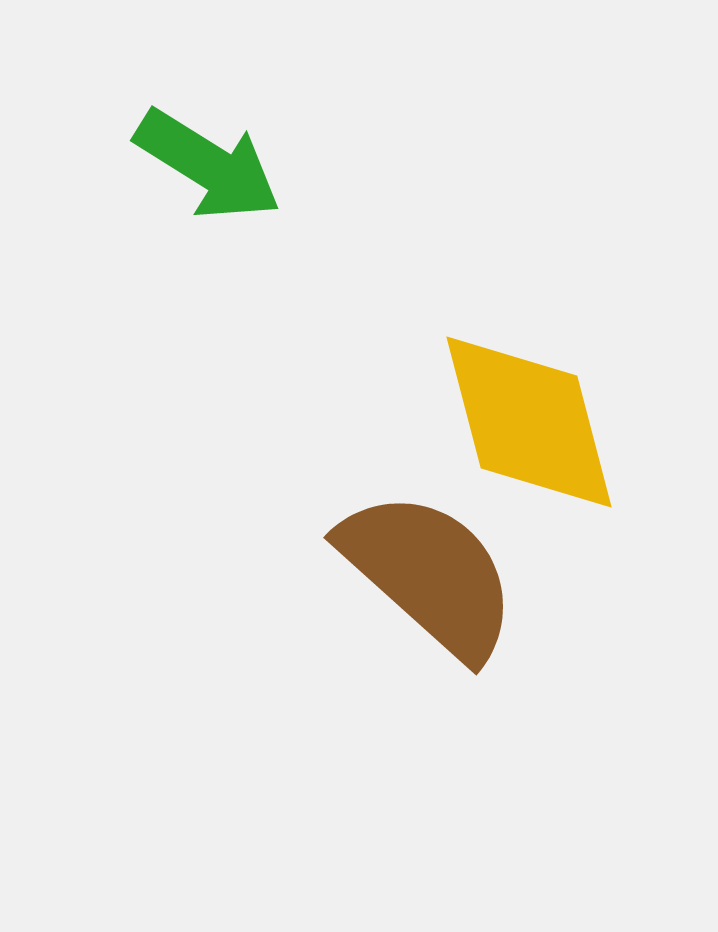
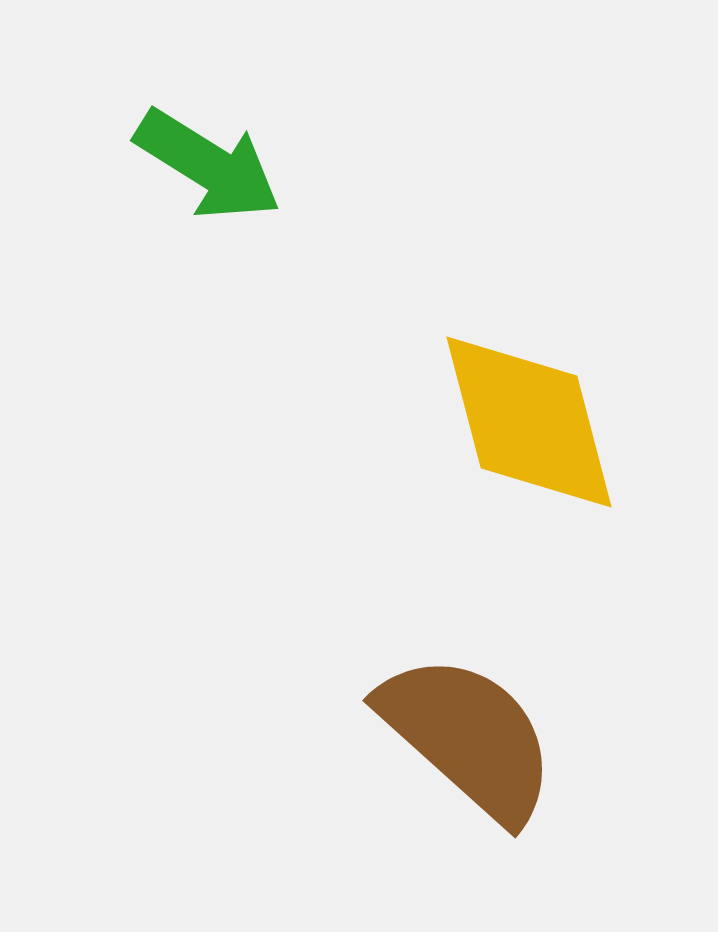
brown semicircle: moved 39 px right, 163 px down
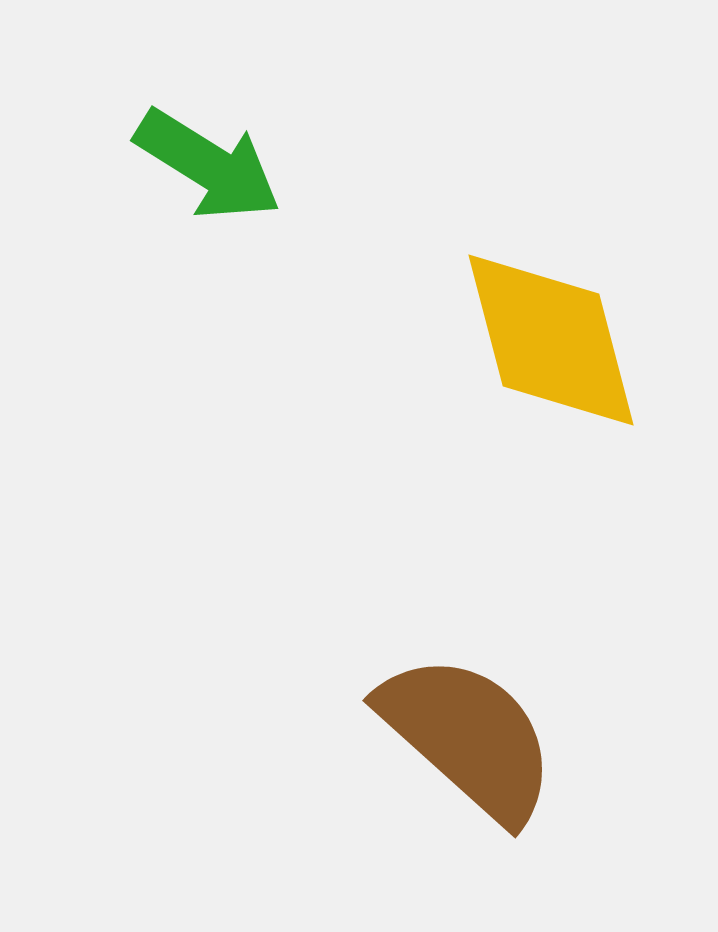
yellow diamond: moved 22 px right, 82 px up
